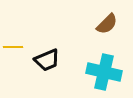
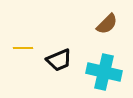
yellow line: moved 10 px right, 1 px down
black trapezoid: moved 12 px right
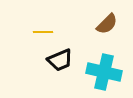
yellow line: moved 20 px right, 16 px up
black trapezoid: moved 1 px right
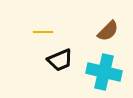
brown semicircle: moved 1 px right, 7 px down
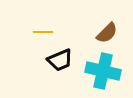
brown semicircle: moved 1 px left, 2 px down
cyan cross: moved 1 px left, 1 px up
